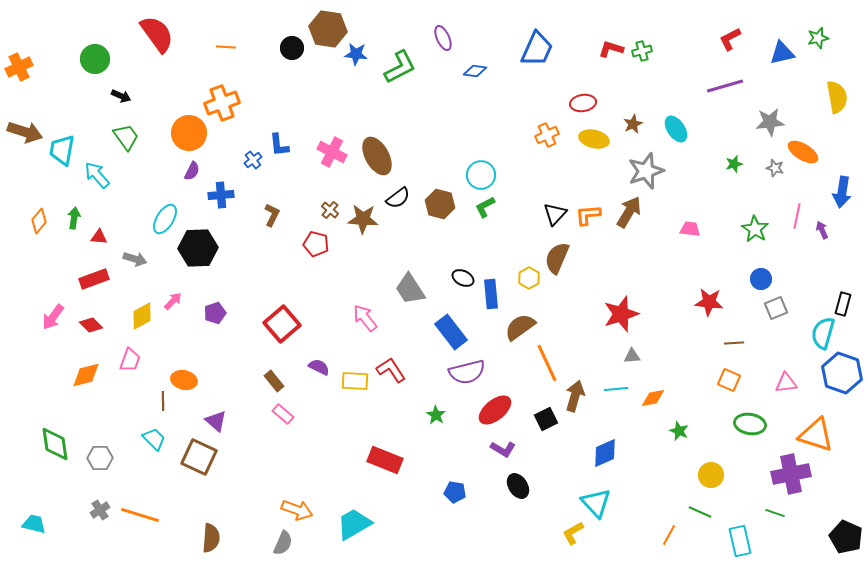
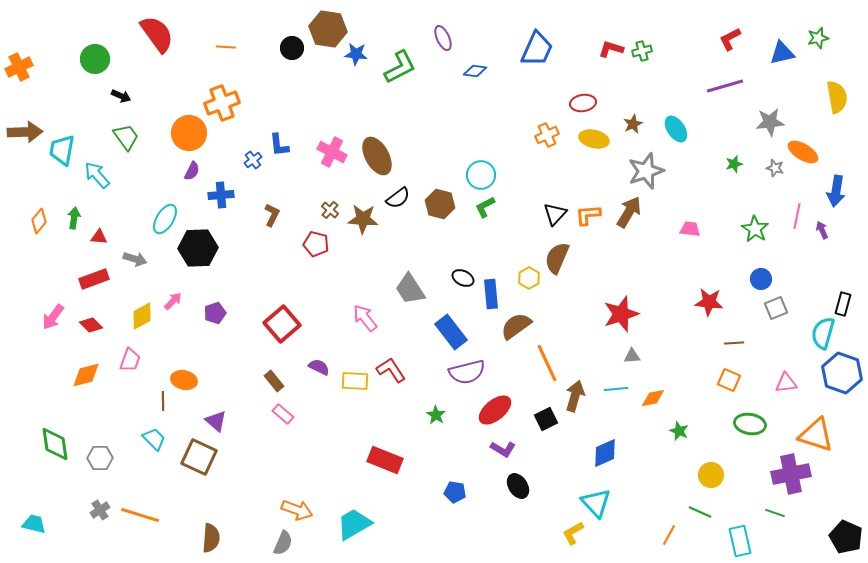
brown arrow at (25, 132): rotated 20 degrees counterclockwise
blue arrow at (842, 192): moved 6 px left, 1 px up
brown semicircle at (520, 327): moved 4 px left, 1 px up
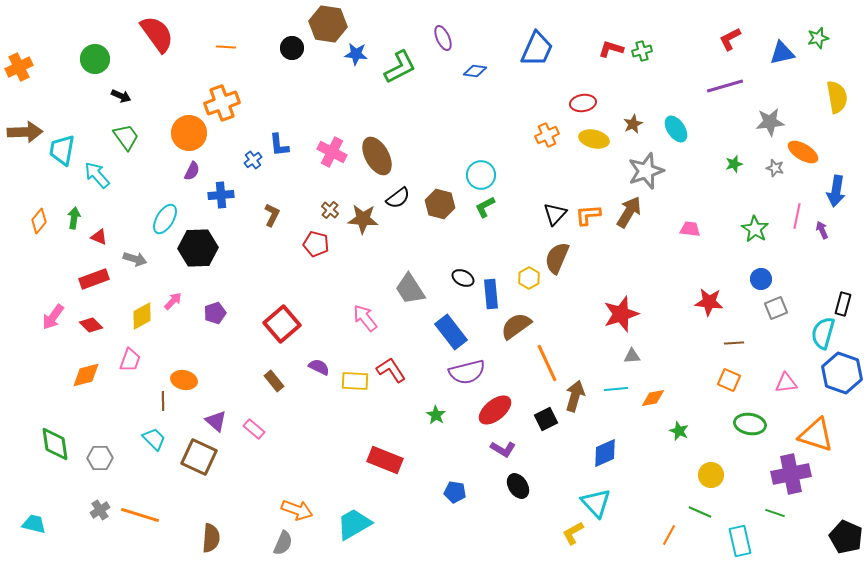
brown hexagon at (328, 29): moved 5 px up
red triangle at (99, 237): rotated 18 degrees clockwise
pink rectangle at (283, 414): moved 29 px left, 15 px down
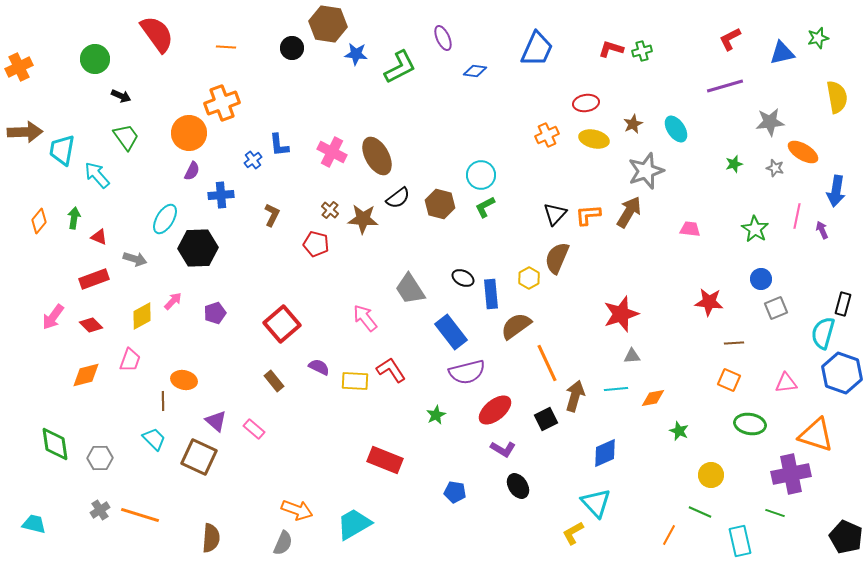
red ellipse at (583, 103): moved 3 px right
green star at (436, 415): rotated 12 degrees clockwise
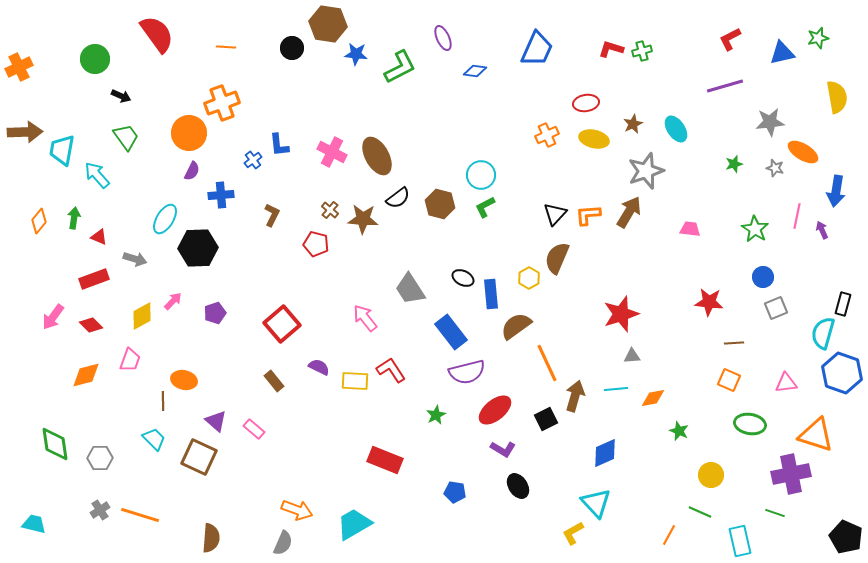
blue circle at (761, 279): moved 2 px right, 2 px up
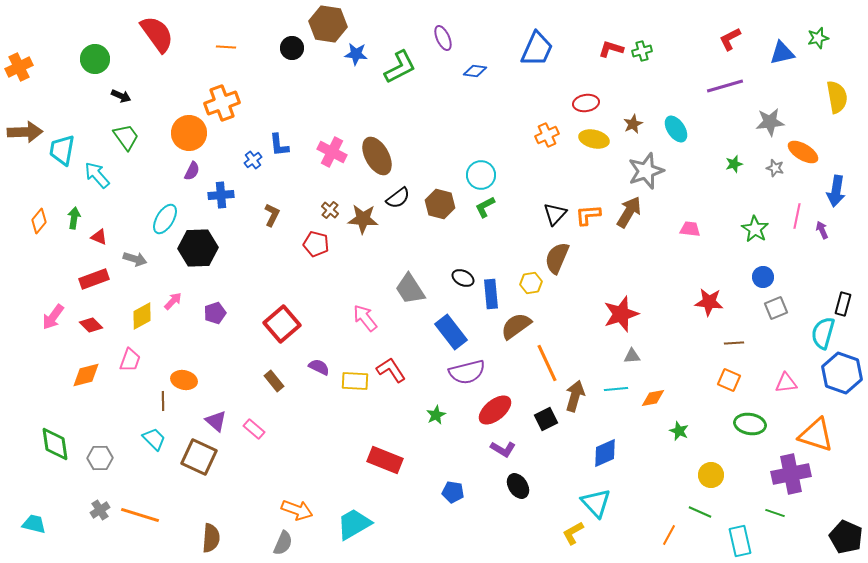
yellow hexagon at (529, 278): moved 2 px right, 5 px down; rotated 20 degrees clockwise
blue pentagon at (455, 492): moved 2 px left
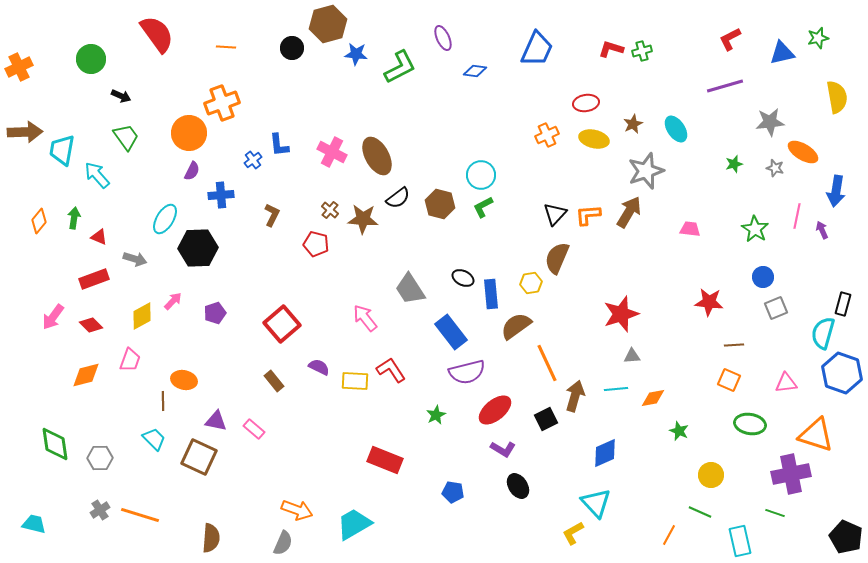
brown hexagon at (328, 24): rotated 24 degrees counterclockwise
green circle at (95, 59): moved 4 px left
green L-shape at (485, 207): moved 2 px left
brown line at (734, 343): moved 2 px down
purple triangle at (216, 421): rotated 30 degrees counterclockwise
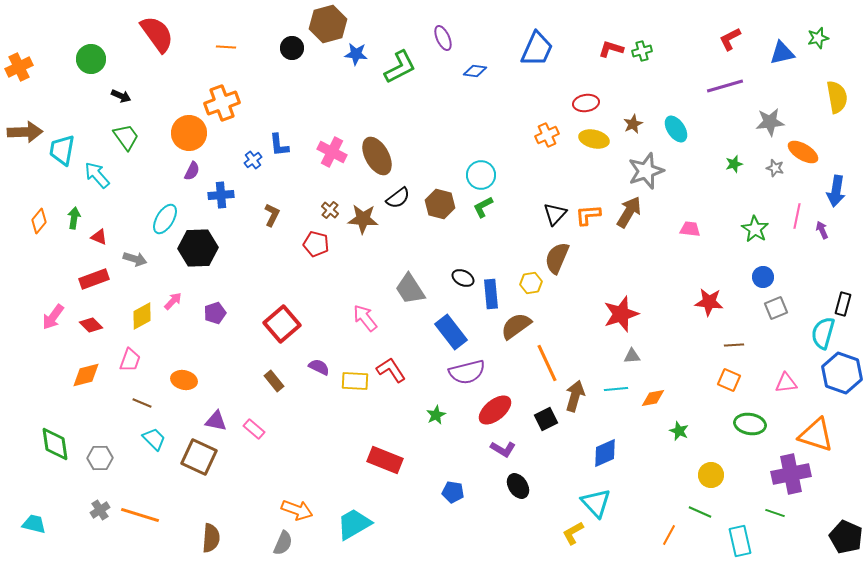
brown line at (163, 401): moved 21 px left, 2 px down; rotated 66 degrees counterclockwise
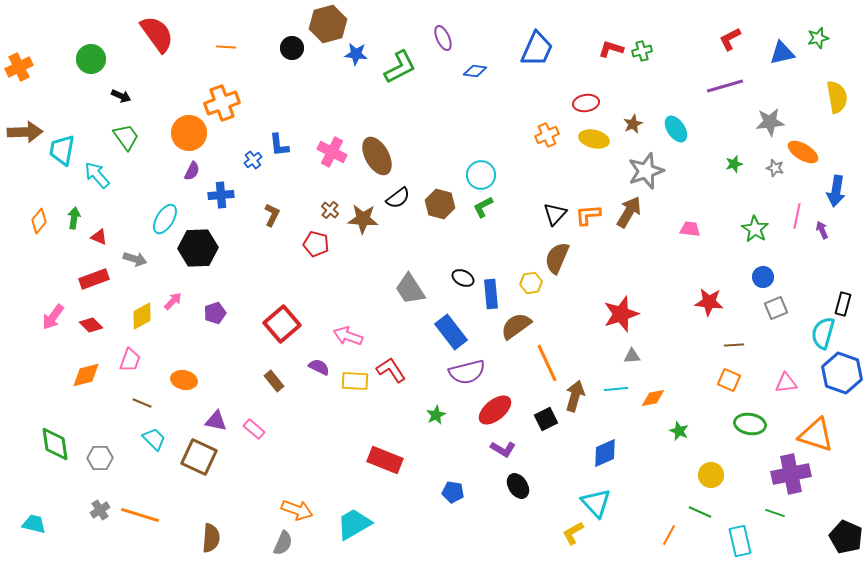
pink arrow at (365, 318): moved 17 px left, 18 px down; rotated 32 degrees counterclockwise
